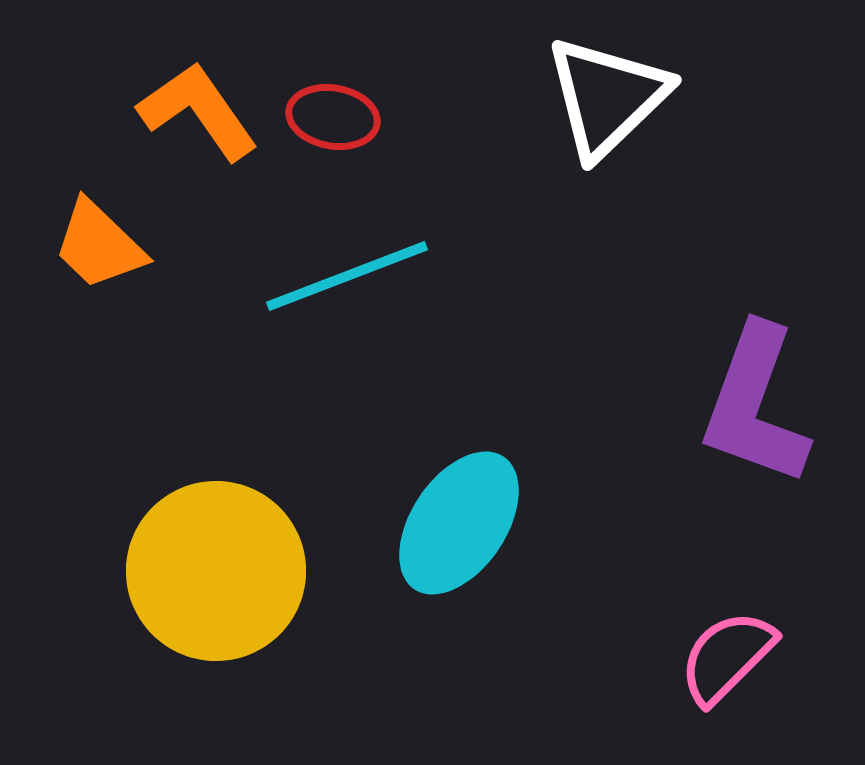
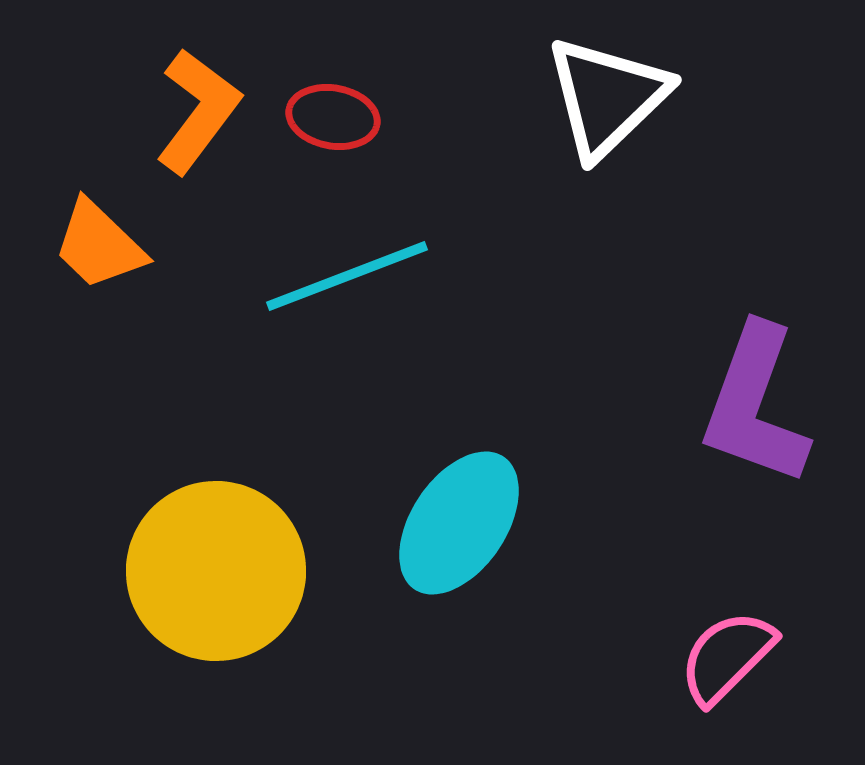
orange L-shape: rotated 72 degrees clockwise
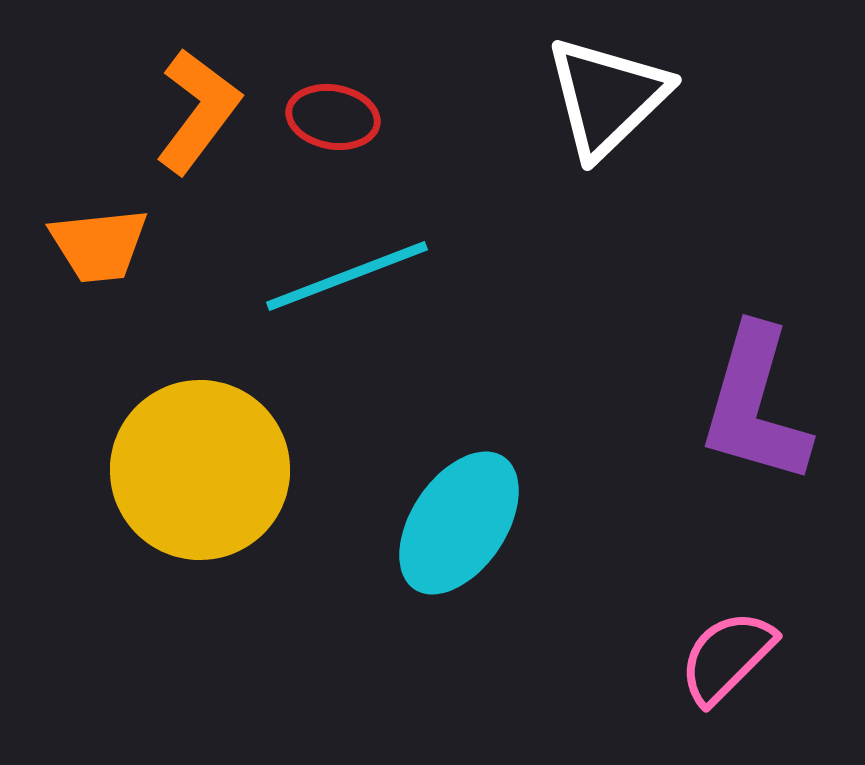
orange trapezoid: rotated 50 degrees counterclockwise
purple L-shape: rotated 4 degrees counterclockwise
yellow circle: moved 16 px left, 101 px up
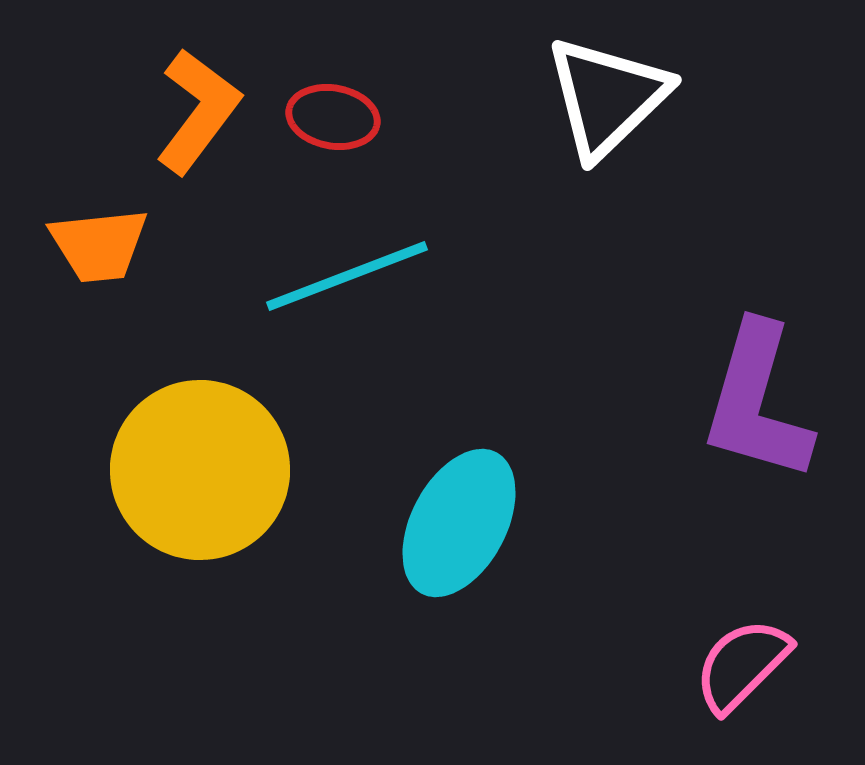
purple L-shape: moved 2 px right, 3 px up
cyan ellipse: rotated 6 degrees counterclockwise
pink semicircle: moved 15 px right, 8 px down
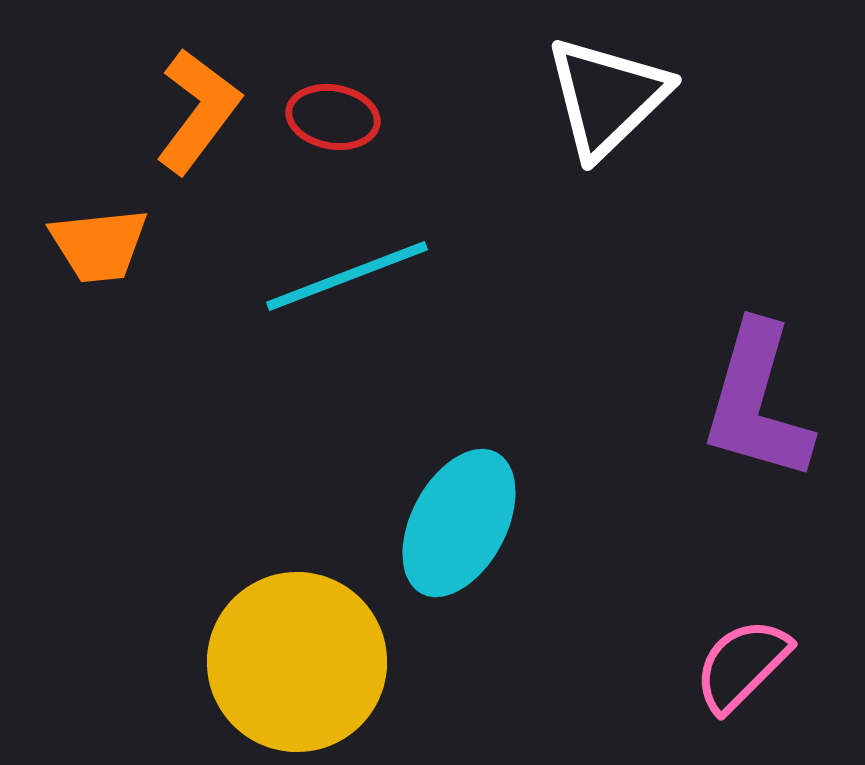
yellow circle: moved 97 px right, 192 px down
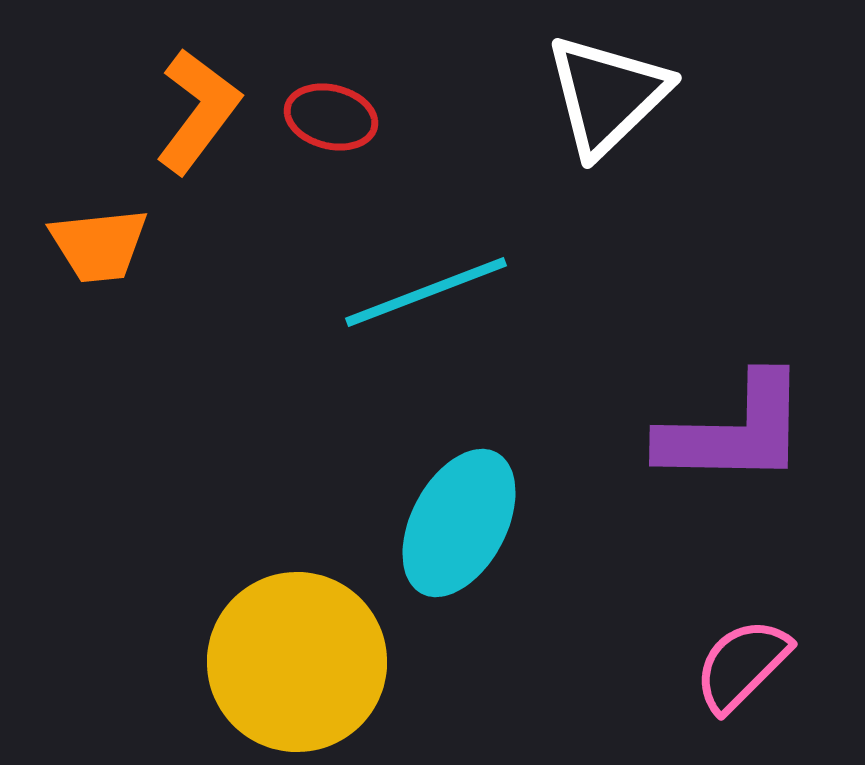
white triangle: moved 2 px up
red ellipse: moved 2 px left; rotated 4 degrees clockwise
cyan line: moved 79 px right, 16 px down
purple L-shape: moved 23 px left, 29 px down; rotated 105 degrees counterclockwise
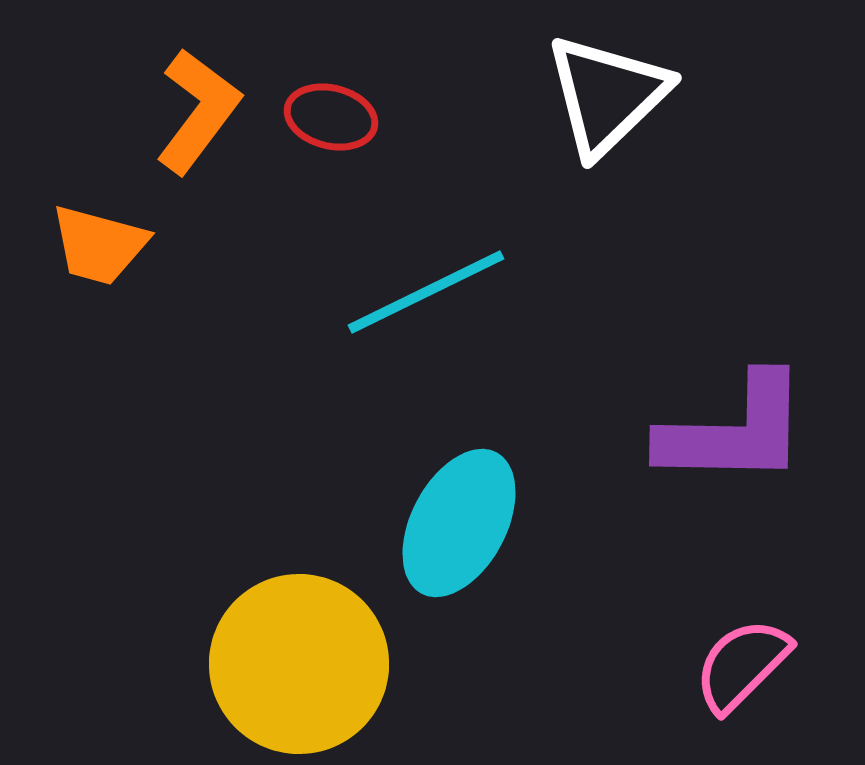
orange trapezoid: rotated 21 degrees clockwise
cyan line: rotated 5 degrees counterclockwise
yellow circle: moved 2 px right, 2 px down
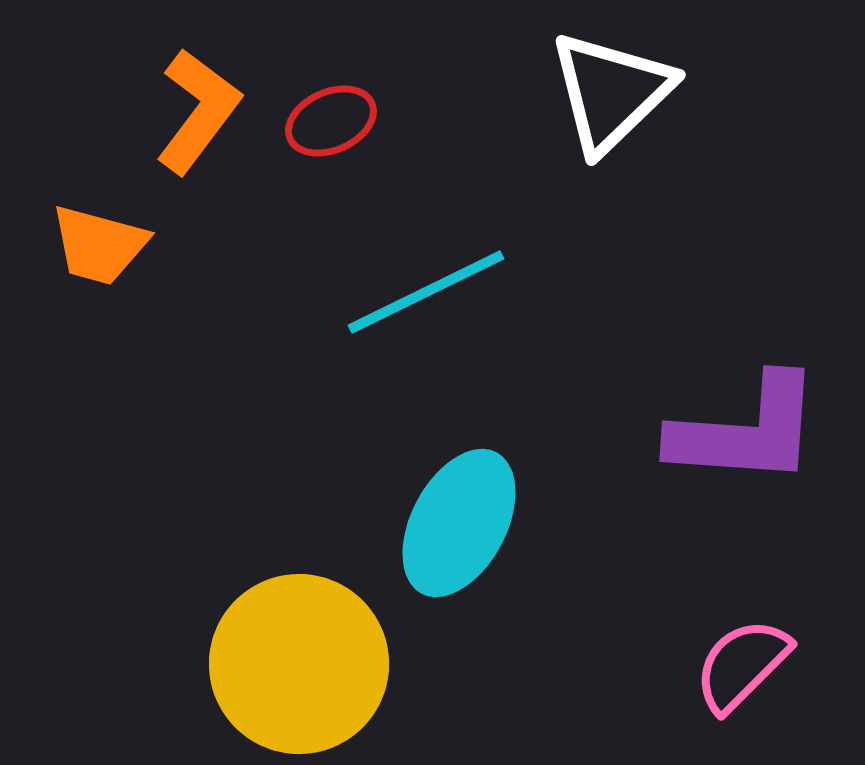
white triangle: moved 4 px right, 3 px up
red ellipse: moved 4 px down; rotated 38 degrees counterclockwise
purple L-shape: moved 12 px right; rotated 3 degrees clockwise
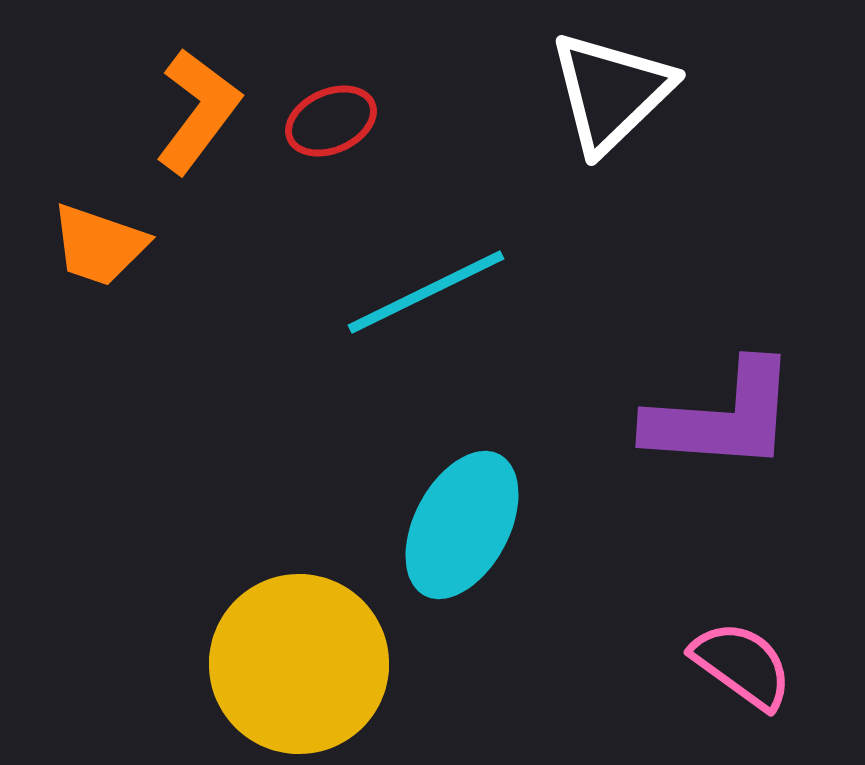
orange trapezoid: rotated 4 degrees clockwise
purple L-shape: moved 24 px left, 14 px up
cyan ellipse: moved 3 px right, 2 px down
pink semicircle: rotated 81 degrees clockwise
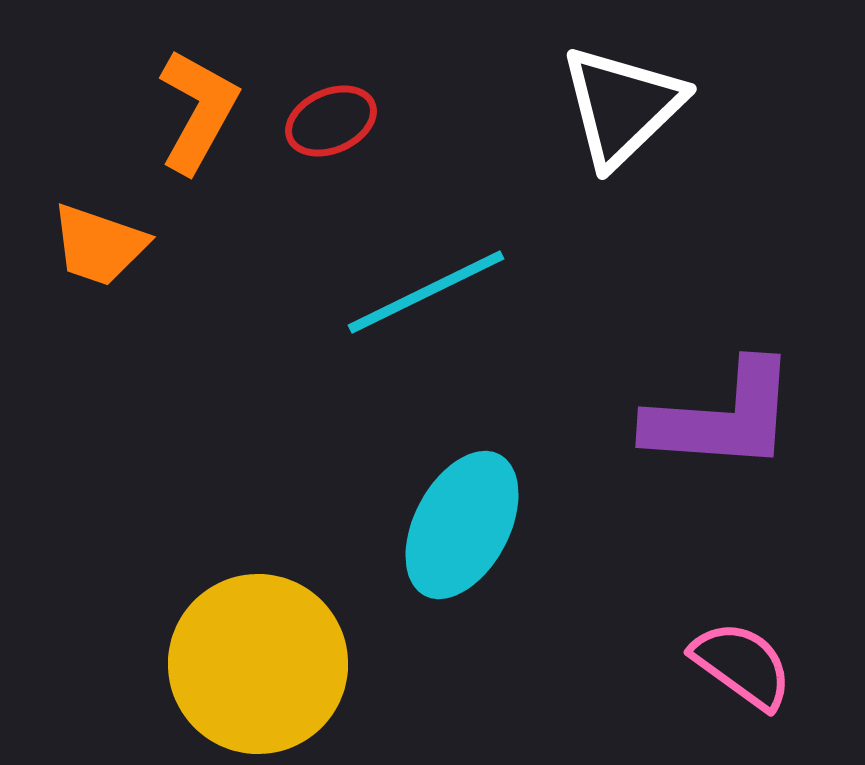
white triangle: moved 11 px right, 14 px down
orange L-shape: rotated 8 degrees counterclockwise
yellow circle: moved 41 px left
